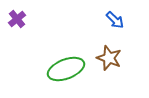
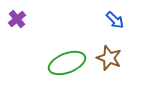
green ellipse: moved 1 px right, 6 px up
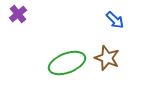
purple cross: moved 1 px right, 5 px up
brown star: moved 2 px left
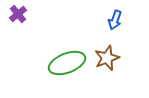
blue arrow: rotated 66 degrees clockwise
brown star: rotated 30 degrees clockwise
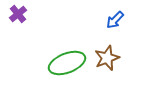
blue arrow: rotated 24 degrees clockwise
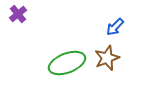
blue arrow: moved 7 px down
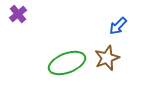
blue arrow: moved 3 px right, 1 px up
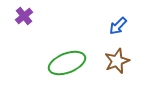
purple cross: moved 6 px right, 2 px down
brown star: moved 10 px right, 3 px down
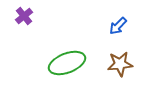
brown star: moved 3 px right, 3 px down; rotated 15 degrees clockwise
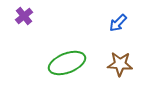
blue arrow: moved 3 px up
brown star: rotated 10 degrees clockwise
